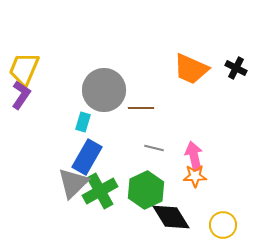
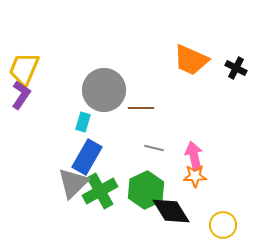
orange trapezoid: moved 9 px up
black diamond: moved 6 px up
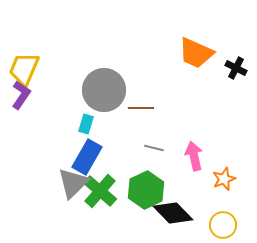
orange trapezoid: moved 5 px right, 7 px up
cyan rectangle: moved 3 px right, 2 px down
orange star: moved 29 px right, 3 px down; rotated 20 degrees counterclockwise
green cross: rotated 20 degrees counterclockwise
black diamond: moved 2 px right, 2 px down; rotated 12 degrees counterclockwise
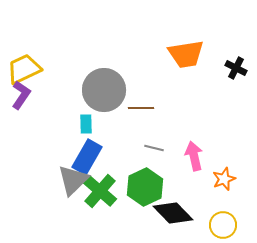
orange trapezoid: moved 10 px left, 1 px down; rotated 33 degrees counterclockwise
yellow trapezoid: rotated 42 degrees clockwise
cyan rectangle: rotated 18 degrees counterclockwise
gray triangle: moved 3 px up
green hexagon: moved 1 px left, 3 px up
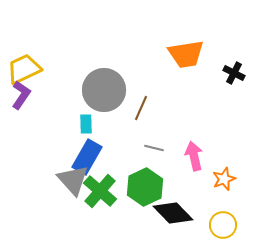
black cross: moved 2 px left, 5 px down
brown line: rotated 65 degrees counterclockwise
gray triangle: rotated 28 degrees counterclockwise
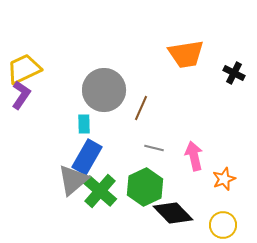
cyan rectangle: moved 2 px left
gray triangle: rotated 32 degrees clockwise
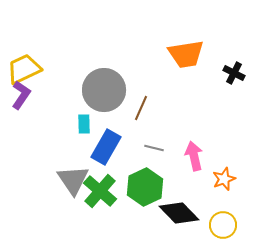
blue rectangle: moved 19 px right, 10 px up
gray triangle: rotated 24 degrees counterclockwise
black diamond: moved 6 px right
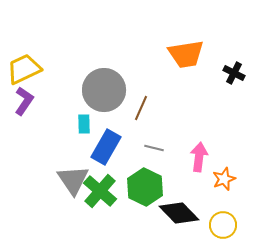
purple L-shape: moved 3 px right, 6 px down
pink arrow: moved 5 px right, 1 px down; rotated 20 degrees clockwise
green hexagon: rotated 9 degrees counterclockwise
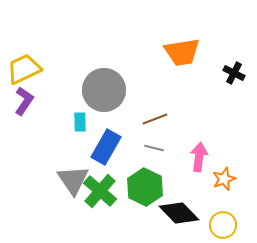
orange trapezoid: moved 4 px left, 2 px up
brown line: moved 14 px right, 11 px down; rotated 45 degrees clockwise
cyan rectangle: moved 4 px left, 2 px up
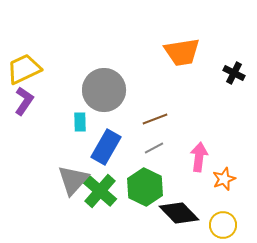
gray line: rotated 42 degrees counterclockwise
gray triangle: rotated 16 degrees clockwise
